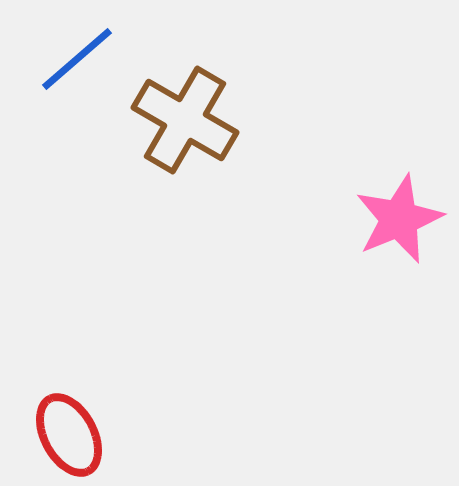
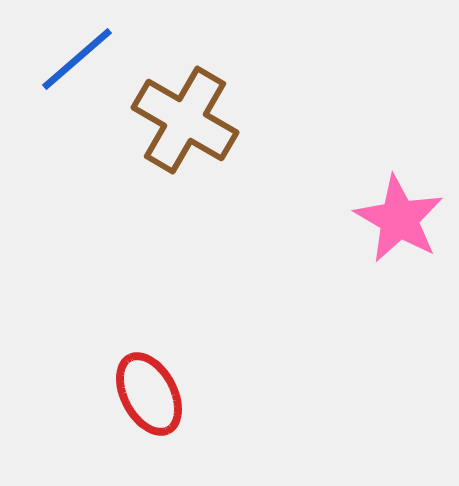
pink star: rotated 20 degrees counterclockwise
red ellipse: moved 80 px right, 41 px up
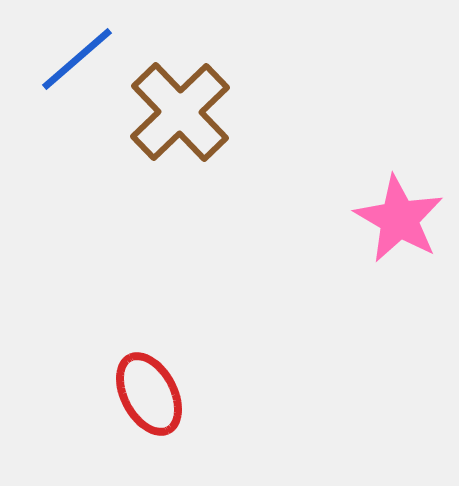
brown cross: moved 5 px left, 8 px up; rotated 16 degrees clockwise
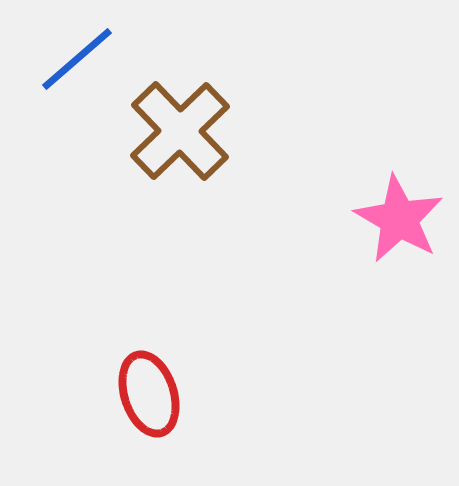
brown cross: moved 19 px down
red ellipse: rotated 10 degrees clockwise
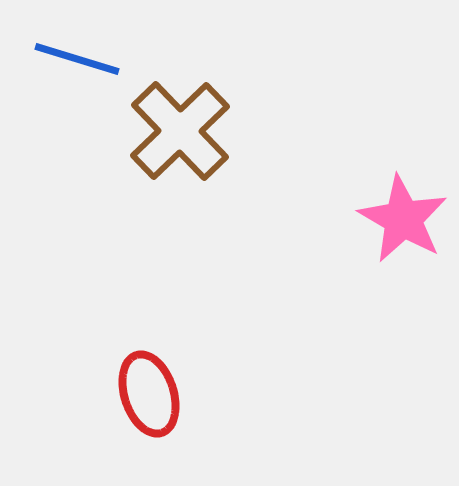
blue line: rotated 58 degrees clockwise
pink star: moved 4 px right
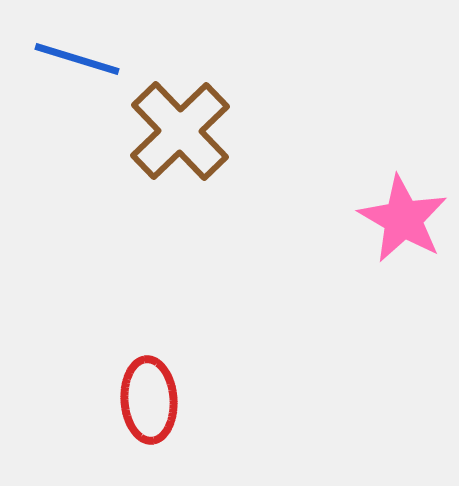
red ellipse: moved 6 px down; rotated 14 degrees clockwise
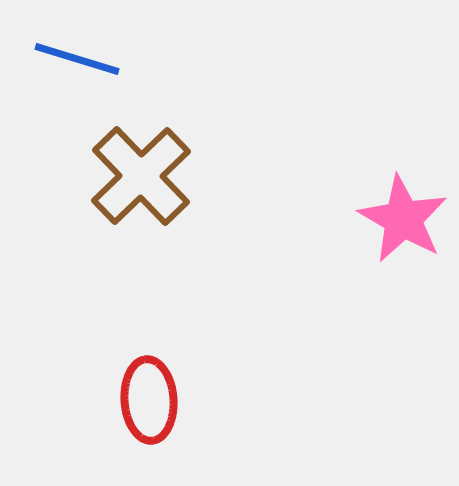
brown cross: moved 39 px left, 45 px down
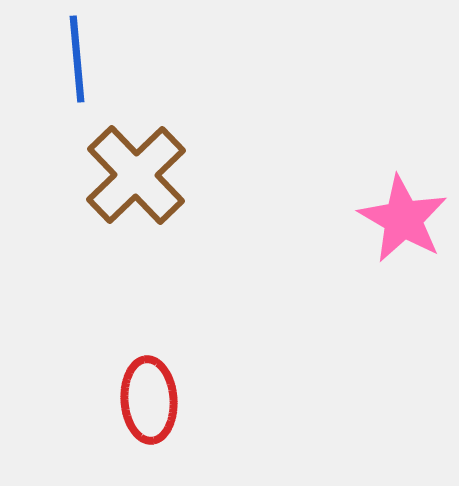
blue line: rotated 68 degrees clockwise
brown cross: moved 5 px left, 1 px up
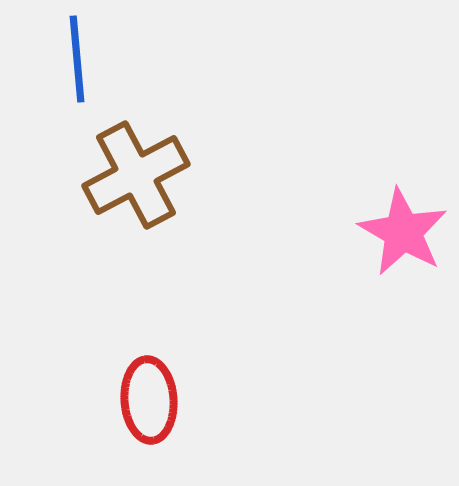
brown cross: rotated 16 degrees clockwise
pink star: moved 13 px down
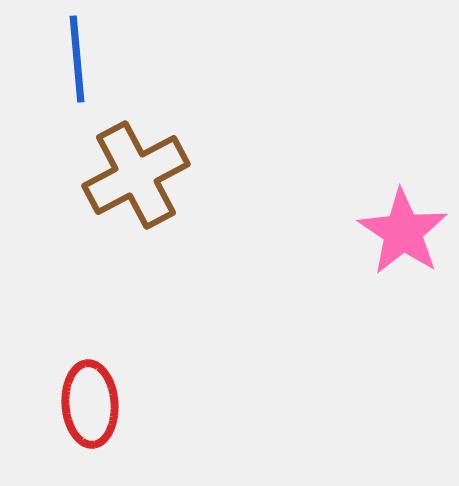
pink star: rotated 4 degrees clockwise
red ellipse: moved 59 px left, 4 px down
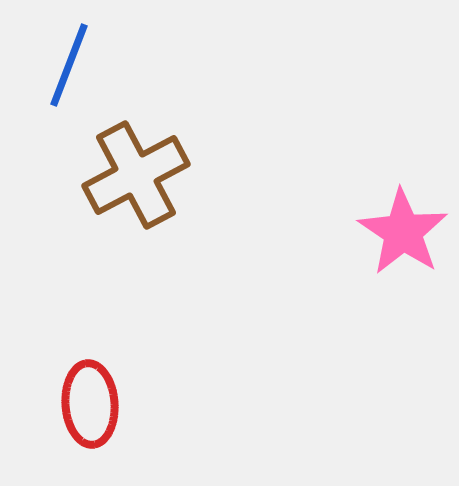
blue line: moved 8 px left, 6 px down; rotated 26 degrees clockwise
